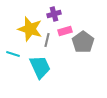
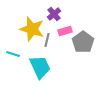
purple cross: rotated 24 degrees counterclockwise
yellow star: moved 2 px right
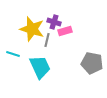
purple cross: moved 8 px down; rotated 32 degrees counterclockwise
gray pentagon: moved 9 px right, 21 px down; rotated 25 degrees counterclockwise
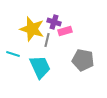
gray pentagon: moved 9 px left, 3 px up
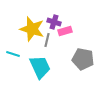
gray pentagon: moved 1 px up
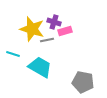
gray line: rotated 64 degrees clockwise
gray pentagon: moved 23 px down
cyan trapezoid: rotated 35 degrees counterclockwise
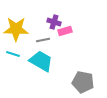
yellow star: moved 16 px left; rotated 15 degrees counterclockwise
gray line: moved 4 px left
cyan trapezoid: moved 1 px right, 6 px up
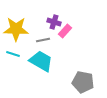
pink rectangle: rotated 32 degrees counterclockwise
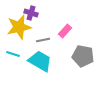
purple cross: moved 23 px left, 9 px up
yellow star: moved 3 px right, 2 px up; rotated 15 degrees counterclockwise
cyan trapezoid: moved 1 px left
gray pentagon: moved 26 px up
